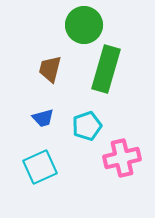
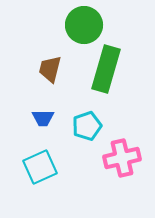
blue trapezoid: rotated 15 degrees clockwise
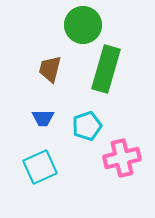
green circle: moved 1 px left
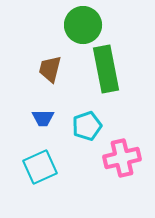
green rectangle: rotated 27 degrees counterclockwise
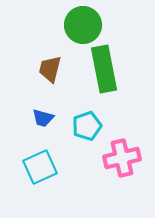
green rectangle: moved 2 px left
blue trapezoid: rotated 15 degrees clockwise
